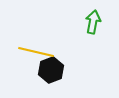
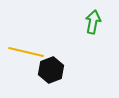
yellow line: moved 10 px left
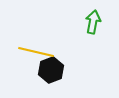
yellow line: moved 10 px right
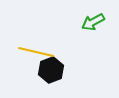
green arrow: rotated 130 degrees counterclockwise
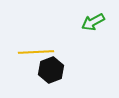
yellow line: rotated 16 degrees counterclockwise
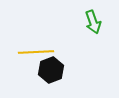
green arrow: rotated 80 degrees counterclockwise
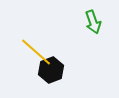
yellow line: rotated 44 degrees clockwise
